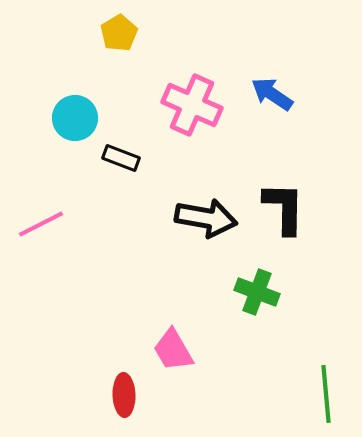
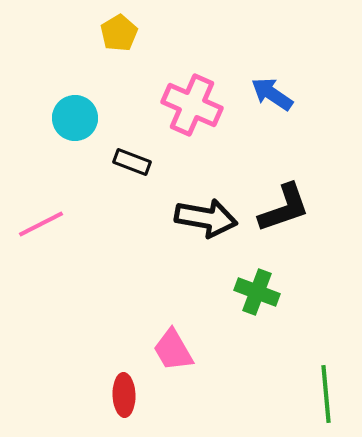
black rectangle: moved 11 px right, 4 px down
black L-shape: rotated 70 degrees clockwise
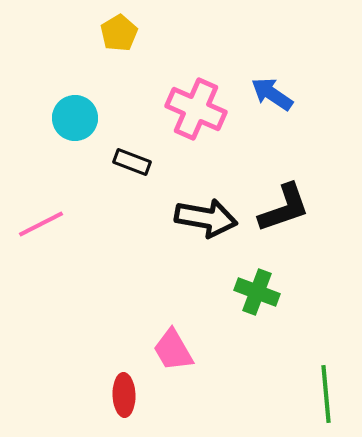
pink cross: moved 4 px right, 4 px down
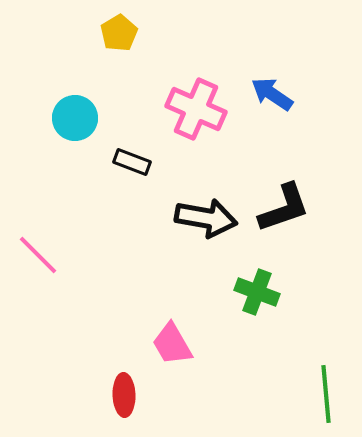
pink line: moved 3 px left, 31 px down; rotated 72 degrees clockwise
pink trapezoid: moved 1 px left, 6 px up
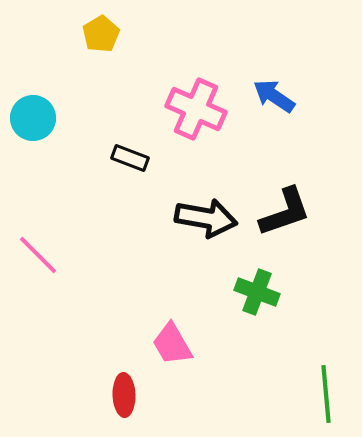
yellow pentagon: moved 18 px left, 1 px down
blue arrow: moved 2 px right, 2 px down
cyan circle: moved 42 px left
black rectangle: moved 2 px left, 4 px up
black L-shape: moved 1 px right, 4 px down
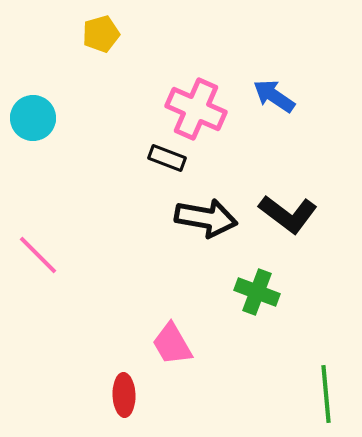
yellow pentagon: rotated 15 degrees clockwise
black rectangle: moved 37 px right
black L-shape: moved 3 px right, 2 px down; rotated 56 degrees clockwise
